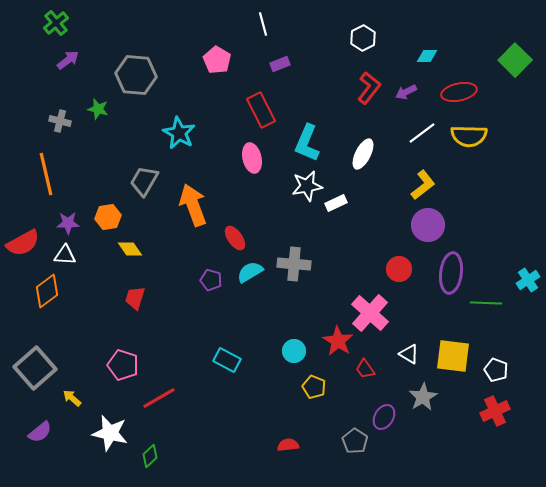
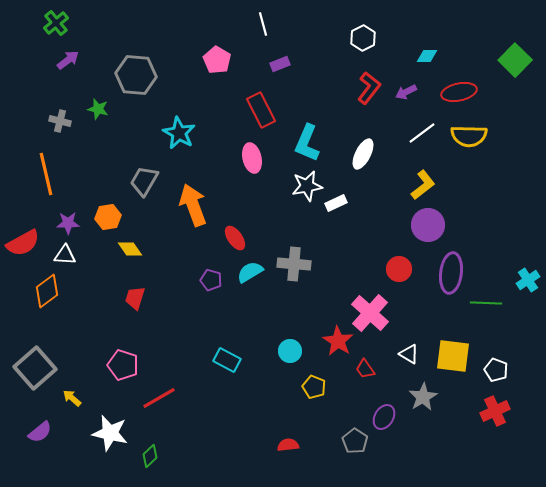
cyan circle at (294, 351): moved 4 px left
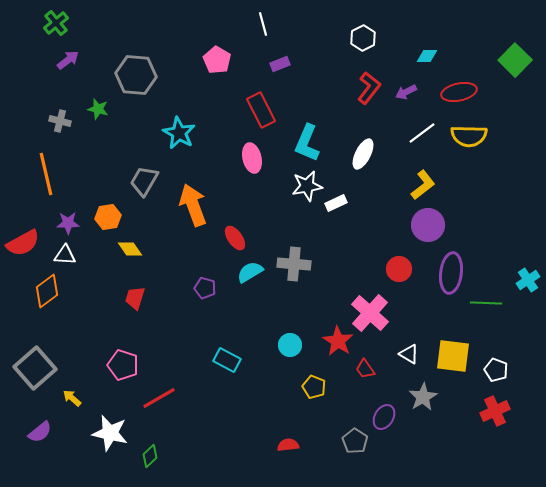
purple pentagon at (211, 280): moved 6 px left, 8 px down
cyan circle at (290, 351): moved 6 px up
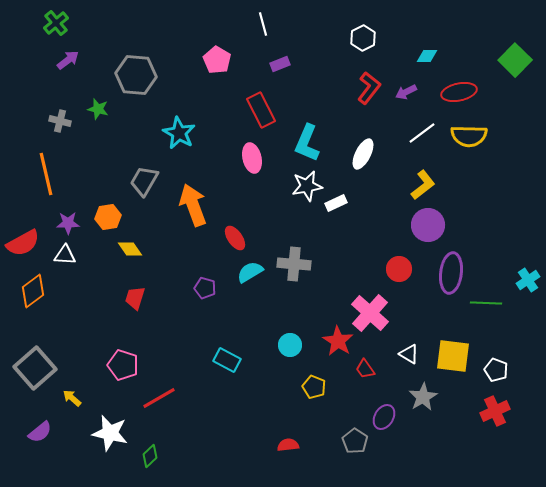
orange diamond at (47, 291): moved 14 px left
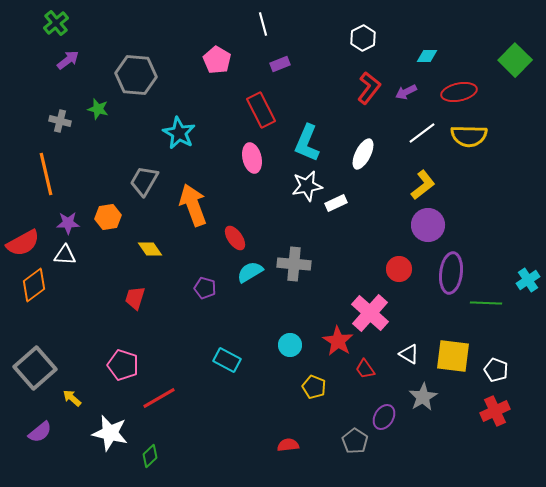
yellow diamond at (130, 249): moved 20 px right
orange diamond at (33, 291): moved 1 px right, 6 px up
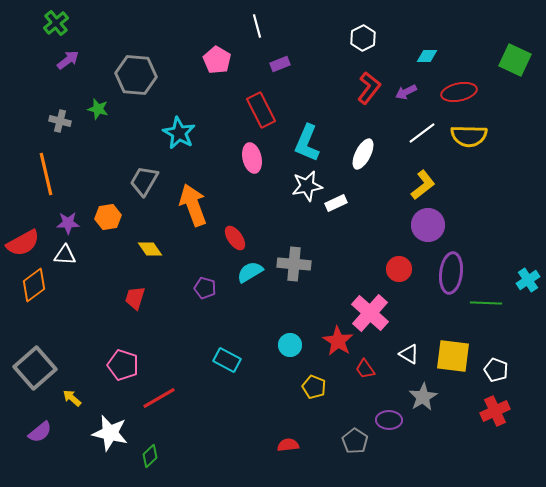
white line at (263, 24): moved 6 px left, 2 px down
green square at (515, 60): rotated 20 degrees counterclockwise
purple ellipse at (384, 417): moved 5 px right, 3 px down; rotated 60 degrees clockwise
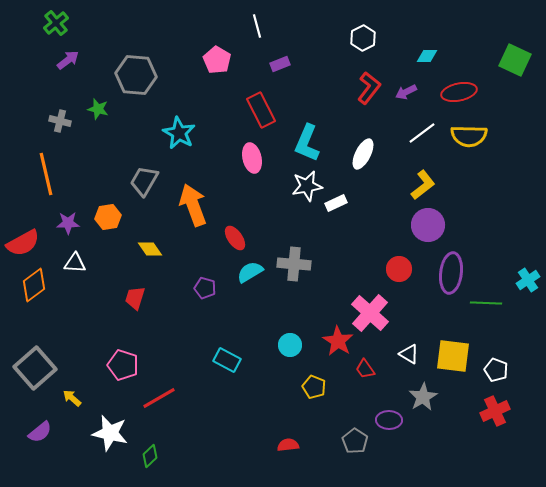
white triangle at (65, 255): moved 10 px right, 8 px down
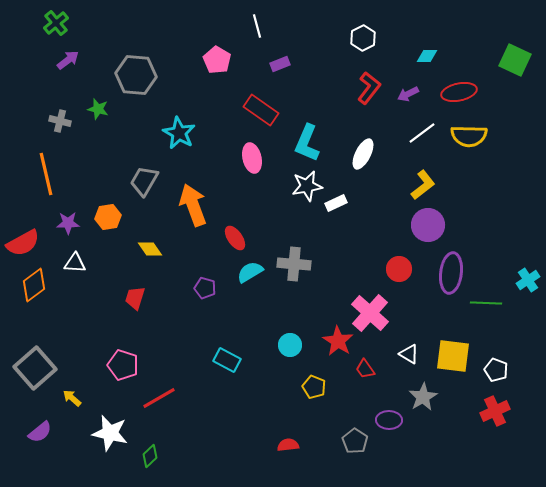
purple arrow at (406, 92): moved 2 px right, 2 px down
red rectangle at (261, 110): rotated 28 degrees counterclockwise
